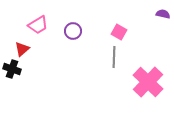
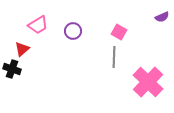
purple semicircle: moved 1 px left, 3 px down; rotated 144 degrees clockwise
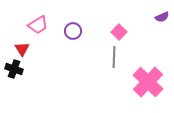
pink square: rotated 14 degrees clockwise
red triangle: rotated 21 degrees counterclockwise
black cross: moved 2 px right
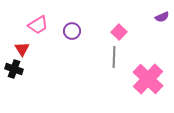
purple circle: moved 1 px left
pink cross: moved 3 px up
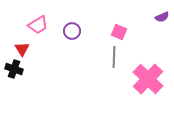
pink square: rotated 21 degrees counterclockwise
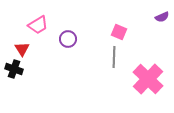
purple circle: moved 4 px left, 8 px down
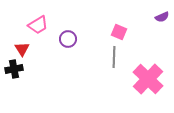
black cross: rotated 30 degrees counterclockwise
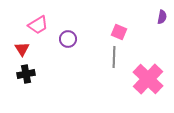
purple semicircle: rotated 56 degrees counterclockwise
black cross: moved 12 px right, 5 px down
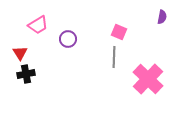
red triangle: moved 2 px left, 4 px down
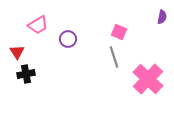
red triangle: moved 3 px left, 1 px up
gray line: rotated 20 degrees counterclockwise
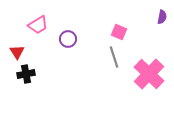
pink cross: moved 1 px right, 5 px up
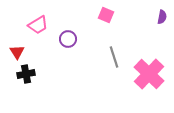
pink square: moved 13 px left, 17 px up
